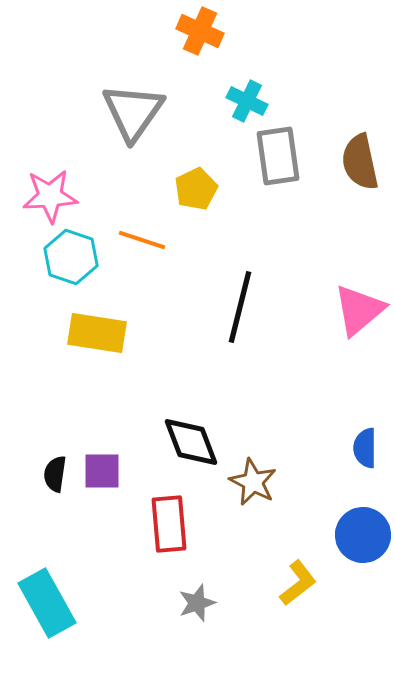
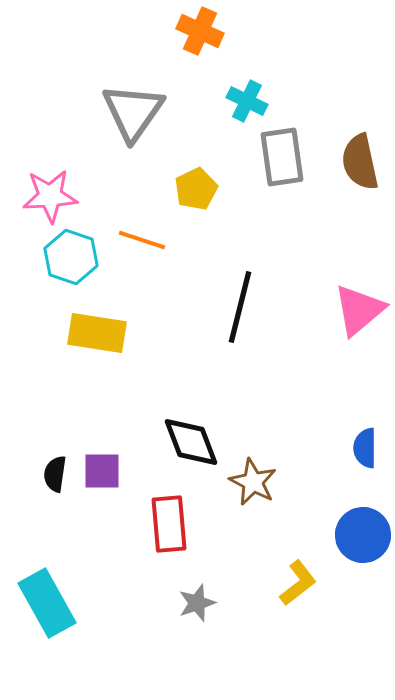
gray rectangle: moved 4 px right, 1 px down
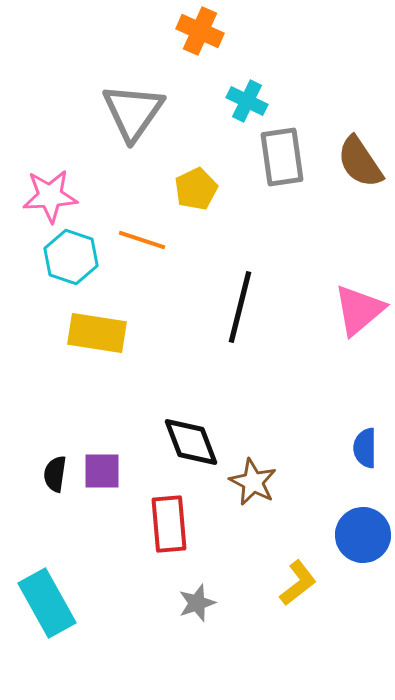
brown semicircle: rotated 22 degrees counterclockwise
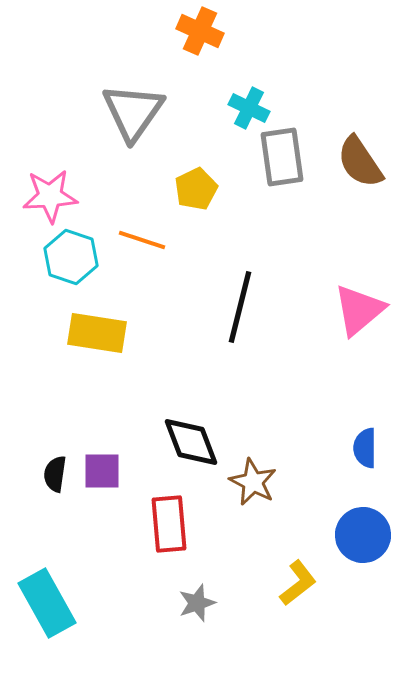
cyan cross: moved 2 px right, 7 px down
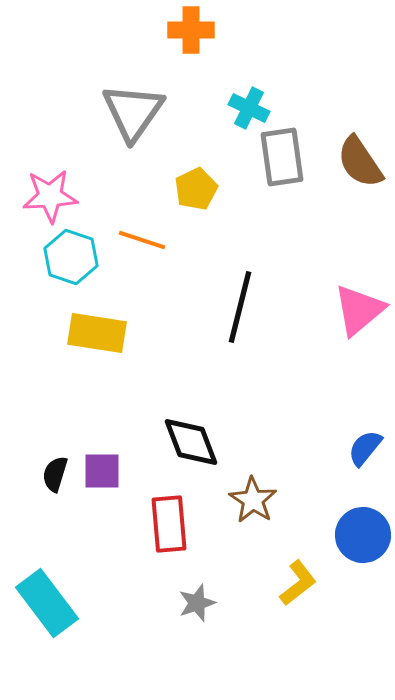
orange cross: moved 9 px left, 1 px up; rotated 24 degrees counterclockwise
blue semicircle: rotated 39 degrees clockwise
black semicircle: rotated 9 degrees clockwise
brown star: moved 18 px down; rotated 6 degrees clockwise
cyan rectangle: rotated 8 degrees counterclockwise
